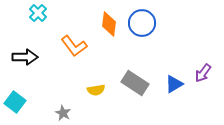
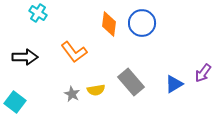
cyan cross: rotated 12 degrees counterclockwise
orange L-shape: moved 6 px down
gray rectangle: moved 4 px left, 1 px up; rotated 16 degrees clockwise
gray star: moved 9 px right, 19 px up
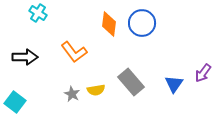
blue triangle: rotated 24 degrees counterclockwise
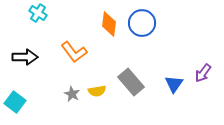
yellow semicircle: moved 1 px right, 1 px down
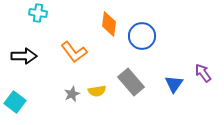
cyan cross: rotated 24 degrees counterclockwise
blue circle: moved 13 px down
black arrow: moved 1 px left, 1 px up
purple arrow: rotated 108 degrees clockwise
gray star: rotated 21 degrees clockwise
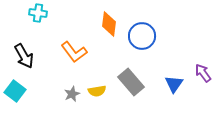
black arrow: rotated 60 degrees clockwise
cyan square: moved 11 px up
